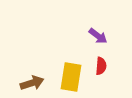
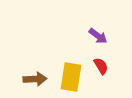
red semicircle: rotated 36 degrees counterclockwise
brown arrow: moved 3 px right, 4 px up; rotated 15 degrees clockwise
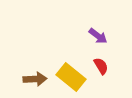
yellow rectangle: rotated 60 degrees counterclockwise
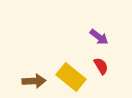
purple arrow: moved 1 px right, 1 px down
brown arrow: moved 1 px left, 2 px down
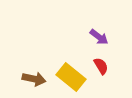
brown arrow: moved 2 px up; rotated 15 degrees clockwise
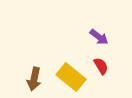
brown arrow: rotated 90 degrees clockwise
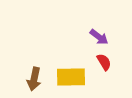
red semicircle: moved 3 px right, 4 px up
yellow rectangle: rotated 40 degrees counterclockwise
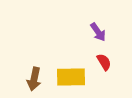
purple arrow: moved 1 px left, 5 px up; rotated 18 degrees clockwise
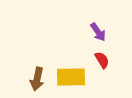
red semicircle: moved 2 px left, 2 px up
brown arrow: moved 3 px right
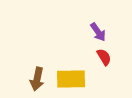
red semicircle: moved 2 px right, 3 px up
yellow rectangle: moved 2 px down
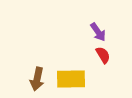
red semicircle: moved 1 px left, 2 px up
